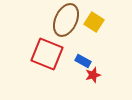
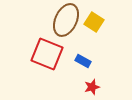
red star: moved 1 px left, 12 px down
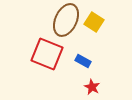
red star: rotated 28 degrees counterclockwise
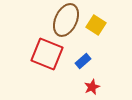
yellow square: moved 2 px right, 3 px down
blue rectangle: rotated 70 degrees counterclockwise
red star: rotated 21 degrees clockwise
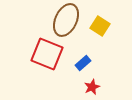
yellow square: moved 4 px right, 1 px down
blue rectangle: moved 2 px down
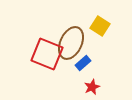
brown ellipse: moved 5 px right, 23 px down
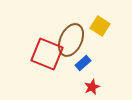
brown ellipse: moved 3 px up
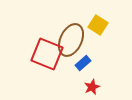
yellow square: moved 2 px left, 1 px up
